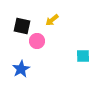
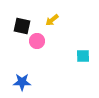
blue star: moved 1 px right, 13 px down; rotated 30 degrees clockwise
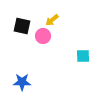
pink circle: moved 6 px right, 5 px up
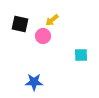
black square: moved 2 px left, 2 px up
cyan square: moved 2 px left, 1 px up
blue star: moved 12 px right
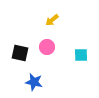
black square: moved 29 px down
pink circle: moved 4 px right, 11 px down
blue star: rotated 12 degrees clockwise
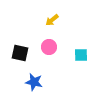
pink circle: moved 2 px right
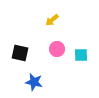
pink circle: moved 8 px right, 2 px down
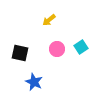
yellow arrow: moved 3 px left
cyan square: moved 8 px up; rotated 32 degrees counterclockwise
blue star: rotated 12 degrees clockwise
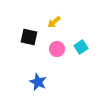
yellow arrow: moved 5 px right, 2 px down
black square: moved 9 px right, 16 px up
blue star: moved 4 px right
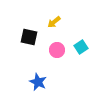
pink circle: moved 1 px down
